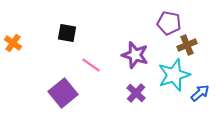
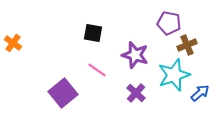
black square: moved 26 px right
pink line: moved 6 px right, 5 px down
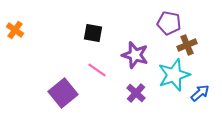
orange cross: moved 2 px right, 13 px up
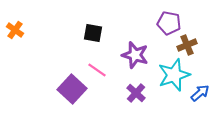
purple square: moved 9 px right, 4 px up; rotated 8 degrees counterclockwise
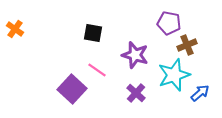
orange cross: moved 1 px up
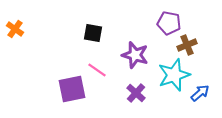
purple square: rotated 36 degrees clockwise
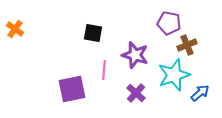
pink line: moved 7 px right; rotated 60 degrees clockwise
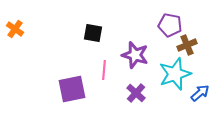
purple pentagon: moved 1 px right, 2 px down
cyan star: moved 1 px right, 1 px up
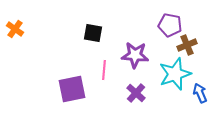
purple star: rotated 12 degrees counterclockwise
blue arrow: rotated 72 degrees counterclockwise
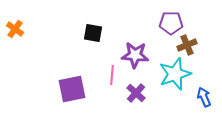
purple pentagon: moved 1 px right, 2 px up; rotated 10 degrees counterclockwise
pink line: moved 8 px right, 5 px down
blue arrow: moved 4 px right, 4 px down
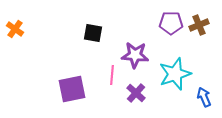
brown cross: moved 12 px right, 20 px up
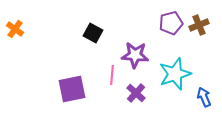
purple pentagon: rotated 15 degrees counterclockwise
black square: rotated 18 degrees clockwise
